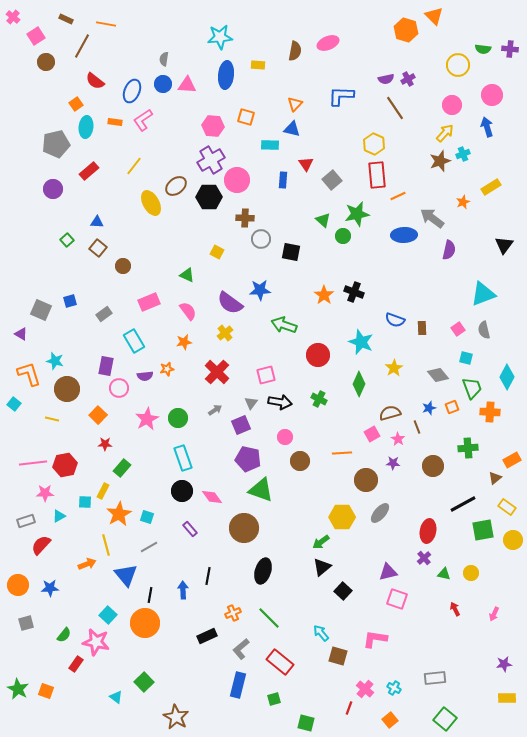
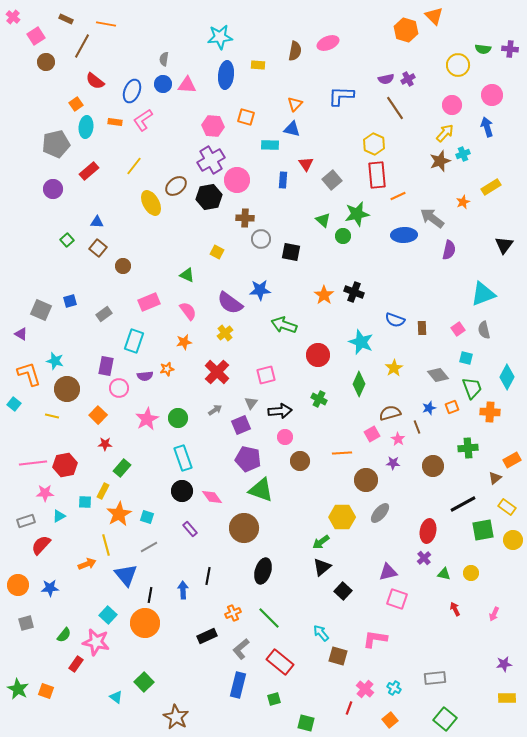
black hexagon at (209, 197): rotated 10 degrees counterclockwise
cyan rectangle at (134, 341): rotated 50 degrees clockwise
black arrow at (280, 402): moved 9 px down; rotated 15 degrees counterclockwise
yellow line at (52, 419): moved 3 px up
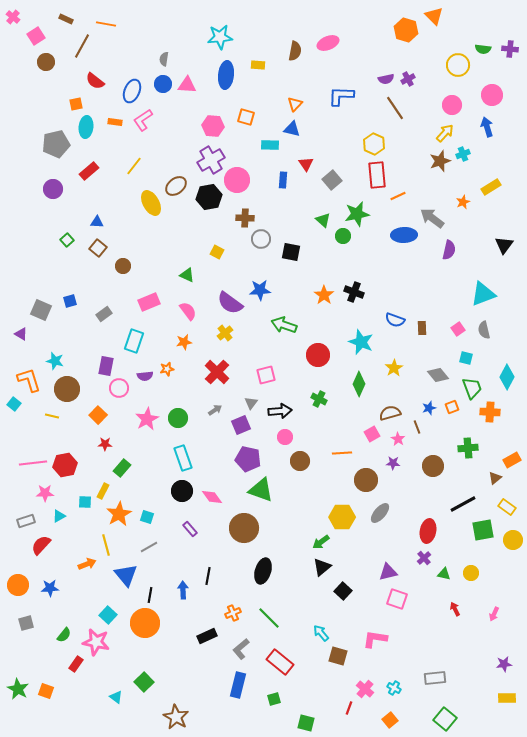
orange square at (76, 104): rotated 24 degrees clockwise
orange L-shape at (29, 374): moved 6 px down
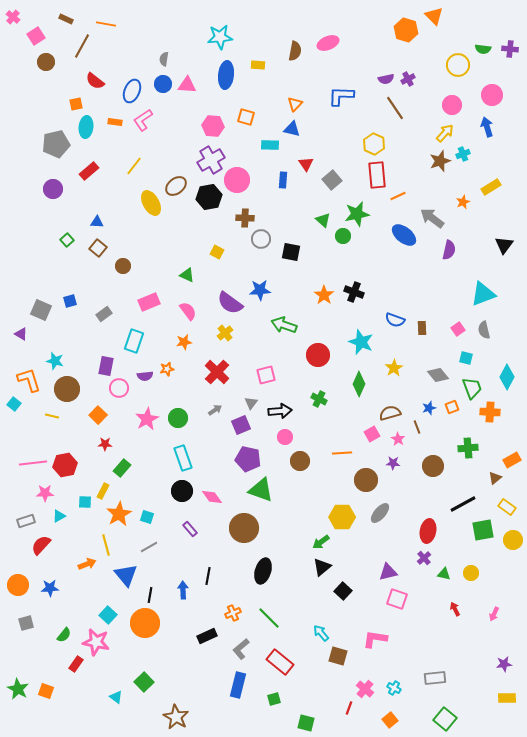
blue ellipse at (404, 235): rotated 40 degrees clockwise
